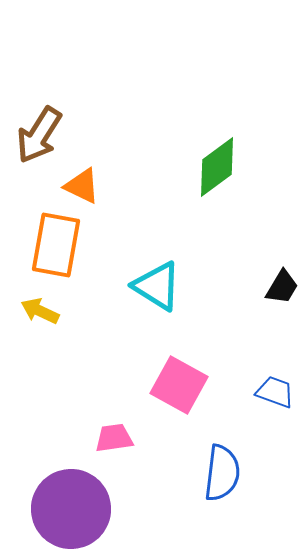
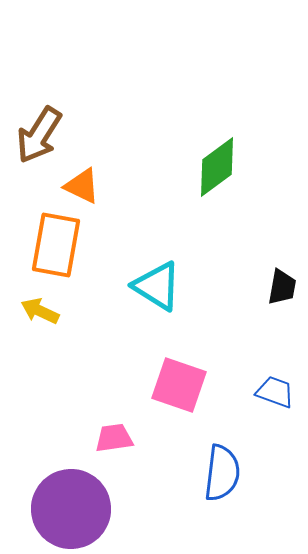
black trapezoid: rotated 21 degrees counterclockwise
pink square: rotated 10 degrees counterclockwise
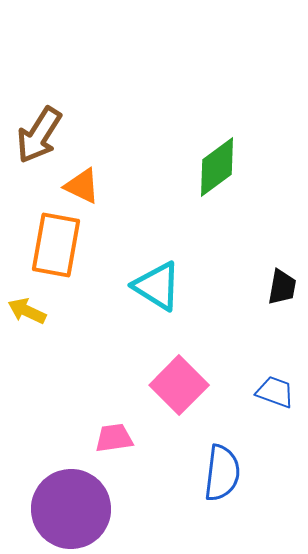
yellow arrow: moved 13 px left
pink square: rotated 26 degrees clockwise
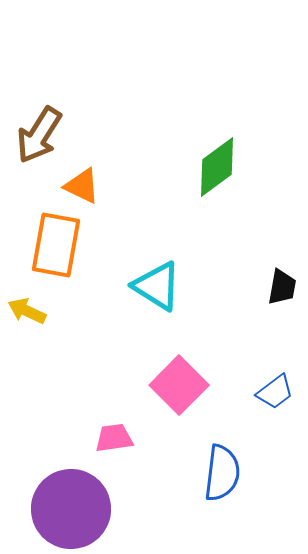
blue trapezoid: rotated 123 degrees clockwise
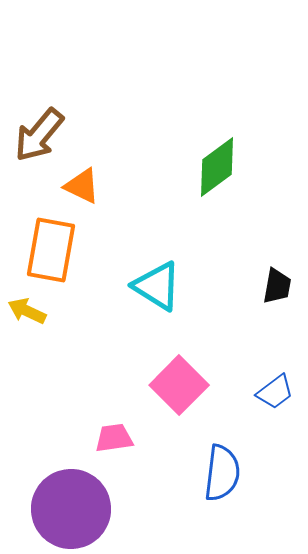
brown arrow: rotated 8 degrees clockwise
orange rectangle: moved 5 px left, 5 px down
black trapezoid: moved 5 px left, 1 px up
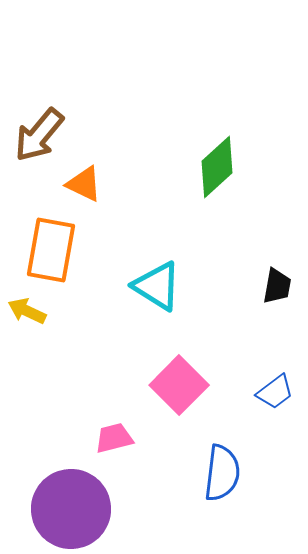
green diamond: rotated 6 degrees counterclockwise
orange triangle: moved 2 px right, 2 px up
pink trapezoid: rotated 6 degrees counterclockwise
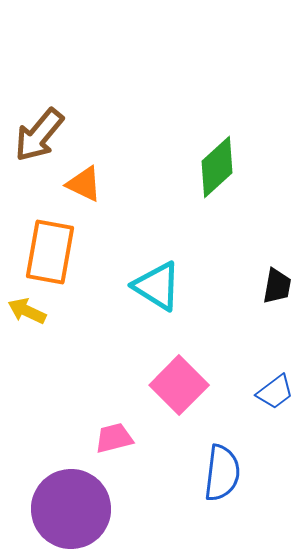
orange rectangle: moved 1 px left, 2 px down
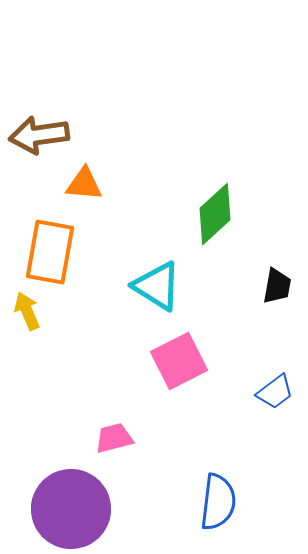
brown arrow: rotated 42 degrees clockwise
green diamond: moved 2 px left, 47 px down
orange triangle: rotated 21 degrees counterclockwise
yellow arrow: rotated 42 degrees clockwise
pink square: moved 24 px up; rotated 18 degrees clockwise
blue semicircle: moved 4 px left, 29 px down
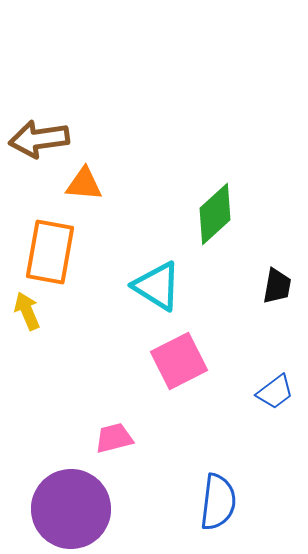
brown arrow: moved 4 px down
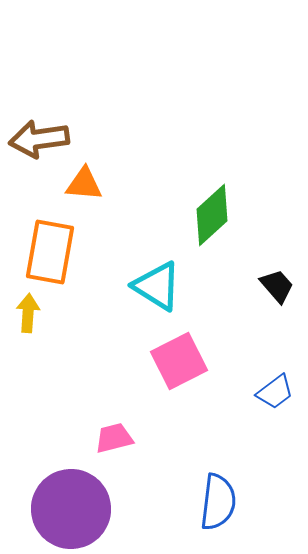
green diamond: moved 3 px left, 1 px down
black trapezoid: rotated 51 degrees counterclockwise
yellow arrow: moved 1 px right, 2 px down; rotated 27 degrees clockwise
